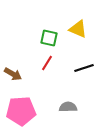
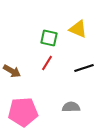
brown arrow: moved 1 px left, 3 px up
gray semicircle: moved 3 px right
pink pentagon: moved 2 px right, 1 px down
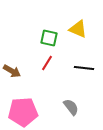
black line: rotated 24 degrees clockwise
gray semicircle: rotated 54 degrees clockwise
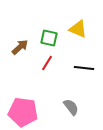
brown arrow: moved 8 px right, 24 px up; rotated 72 degrees counterclockwise
pink pentagon: rotated 12 degrees clockwise
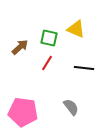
yellow triangle: moved 2 px left
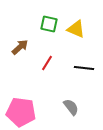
green square: moved 14 px up
pink pentagon: moved 2 px left
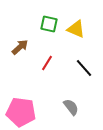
black line: rotated 42 degrees clockwise
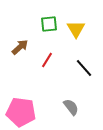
green square: rotated 18 degrees counterclockwise
yellow triangle: rotated 36 degrees clockwise
red line: moved 3 px up
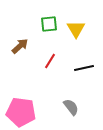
brown arrow: moved 1 px up
red line: moved 3 px right, 1 px down
black line: rotated 60 degrees counterclockwise
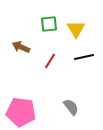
brown arrow: moved 1 px right, 1 px down; rotated 114 degrees counterclockwise
black line: moved 11 px up
